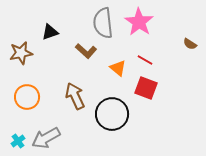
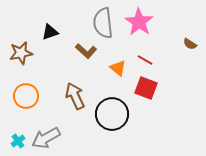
orange circle: moved 1 px left, 1 px up
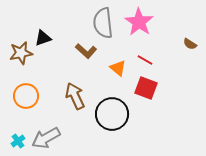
black triangle: moved 7 px left, 6 px down
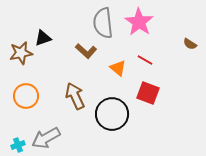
red square: moved 2 px right, 5 px down
cyan cross: moved 4 px down; rotated 16 degrees clockwise
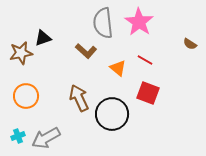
brown arrow: moved 4 px right, 2 px down
cyan cross: moved 9 px up
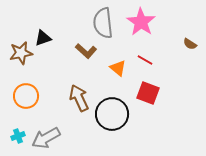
pink star: moved 2 px right
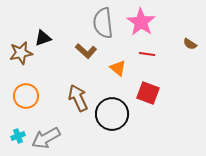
red line: moved 2 px right, 6 px up; rotated 21 degrees counterclockwise
brown arrow: moved 1 px left
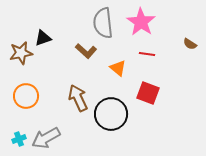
black circle: moved 1 px left
cyan cross: moved 1 px right, 3 px down
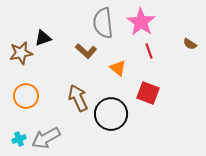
red line: moved 2 px right, 3 px up; rotated 63 degrees clockwise
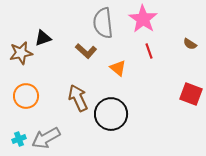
pink star: moved 2 px right, 3 px up
red square: moved 43 px right, 1 px down
